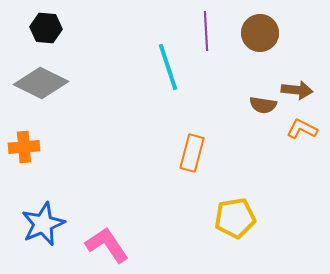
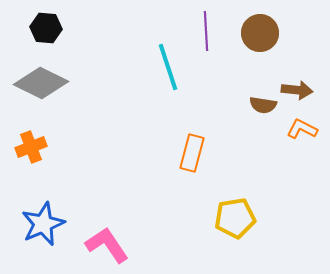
orange cross: moved 7 px right; rotated 16 degrees counterclockwise
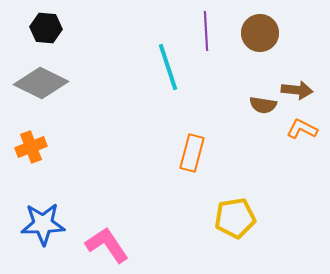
blue star: rotated 21 degrees clockwise
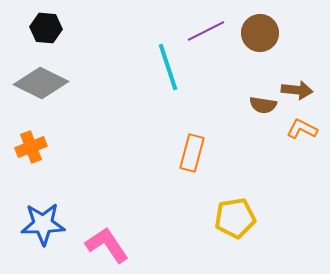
purple line: rotated 66 degrees clockwise
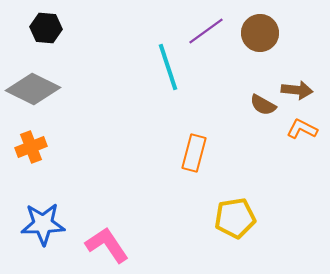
purple line: rotated 9 degrees counterclockwise
gray diamond: moved 8 px left, 6 px down
brown semicircle: rotated 20 degrees clockwise
orange rectangle: moved 2 px right
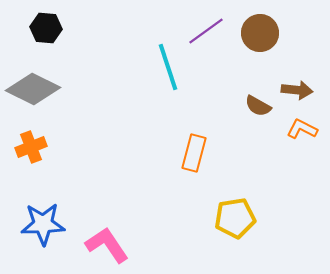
brown semicircle: moved 5 px left, 1 px down
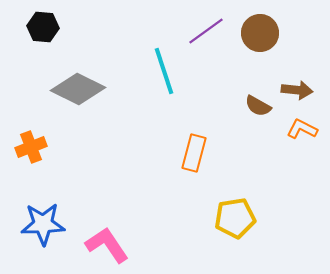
black hexagon: moved 3 px left, 1 px up
cyan line: moved 4 px left, 4 px down
gray diamond: moved 45 px right
